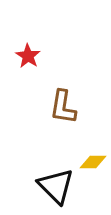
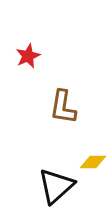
red star: rotated 15 degrees clockwise
black triangle: rotated 33 degrees clockwise
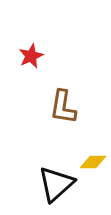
red star: moved 3 px right
black triangle: moved 2 px up
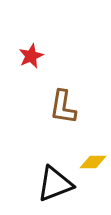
black triangle: moved 1 px left; rotated 21 degrees clockwise
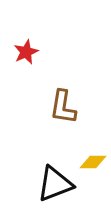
red star: moved 5 px left, 4 px up
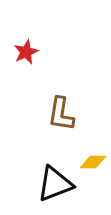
brown L-shape: moved 2 px left, 7 px down
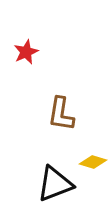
yellow diamond: rotated 16 degrees clockwise
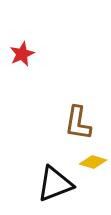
red star: moved 4 px left, 2 px down
brown L-shape: moved 17 px right, 9 px down
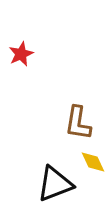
red star: moved 1 px left
yellow diamond: rotated 48 degrees clockwise
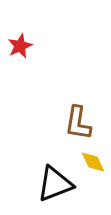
red star: moved 1 px left, 8 px up
